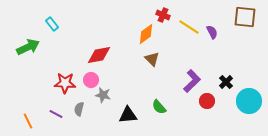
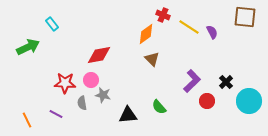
gray semicircle: moved 3 px right, 6 px up; rotated 24 degrees counterclockwise
orange line: moved 1 px left, 1 px up
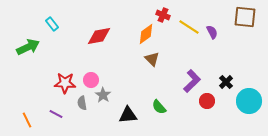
red diamond: moved 19 px up
gray star: rotated 21 degrees clockwise
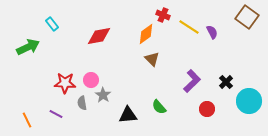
brown square: moved 2 px right; rotated 30 degrees clockwise
red circle: moved 8 px down
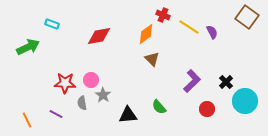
cyan rectangle: rotated 32 degrees counterclockwise
cyan circle: moved 4 px left
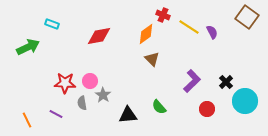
pink circle: moved 1 px left, 1 px down
